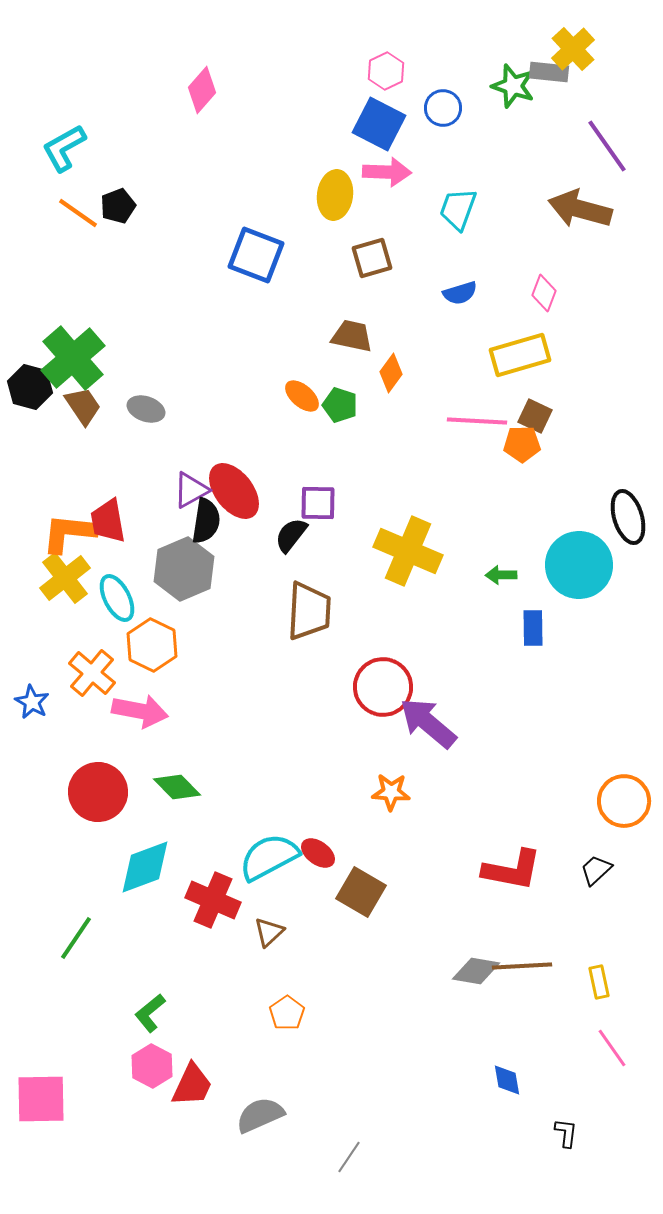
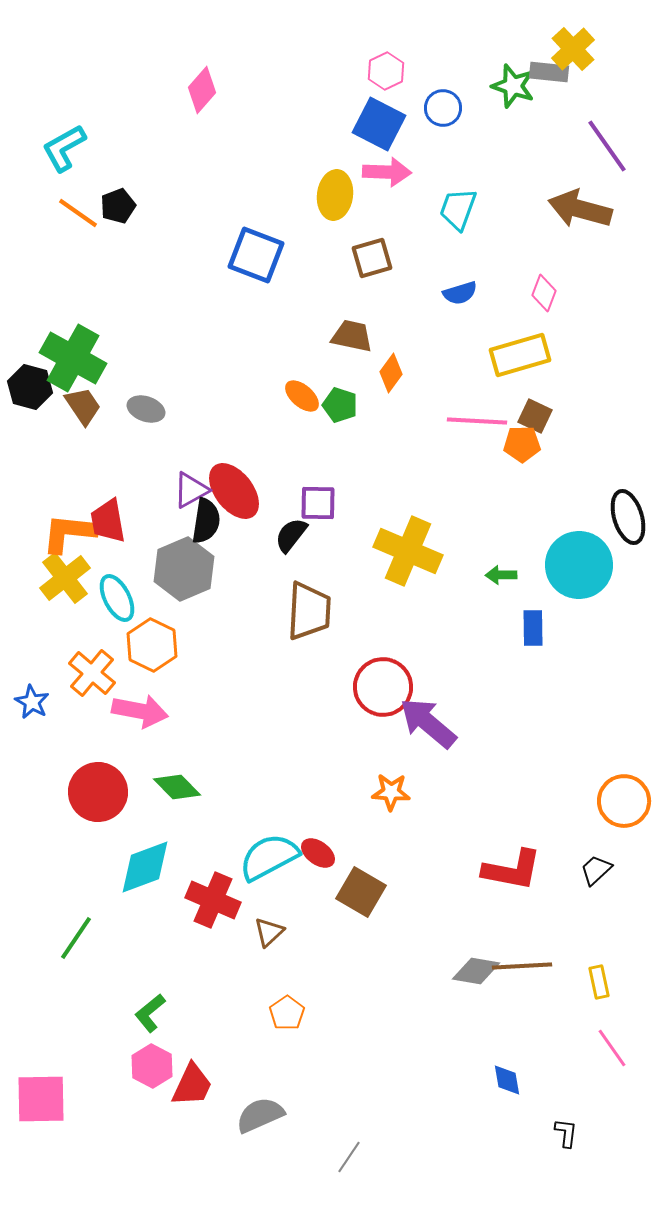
green cross at (73, 358): rotated 20 degrees counterclockwise
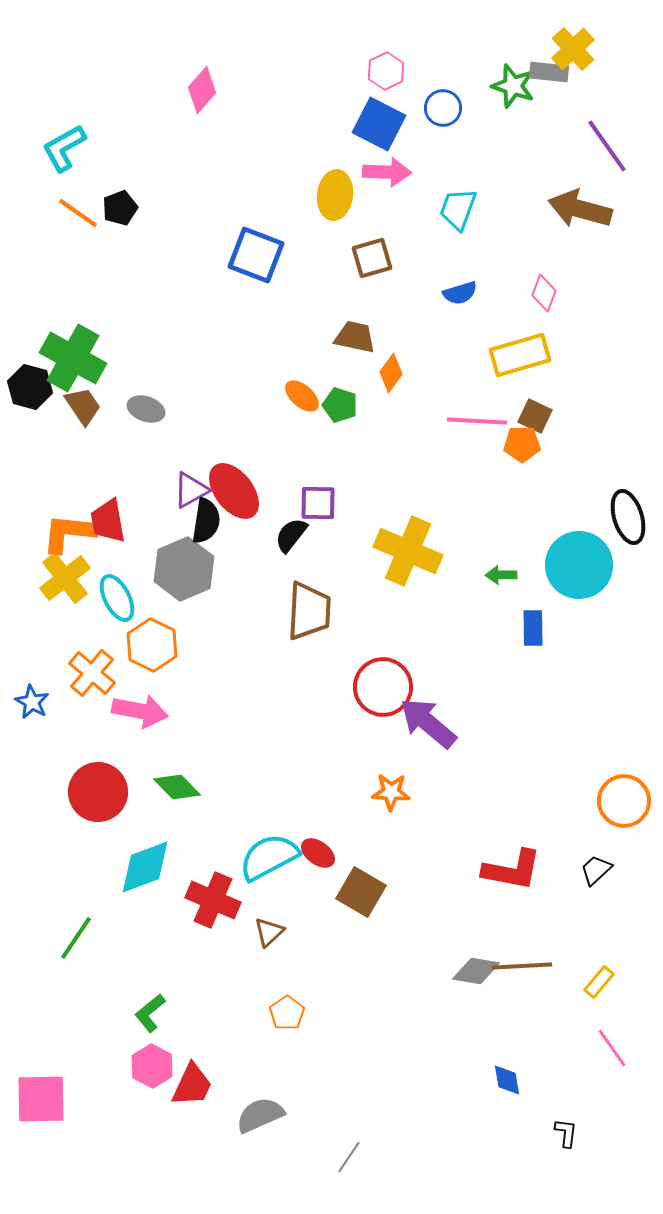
black pentagon at (118, 206): moved 2 px right, 2 px down
brown trapezoid at (352, 336): moved 3 px right, 1 px down
yellow rectangle at (599, 982): rotated 52 degrees clockwise
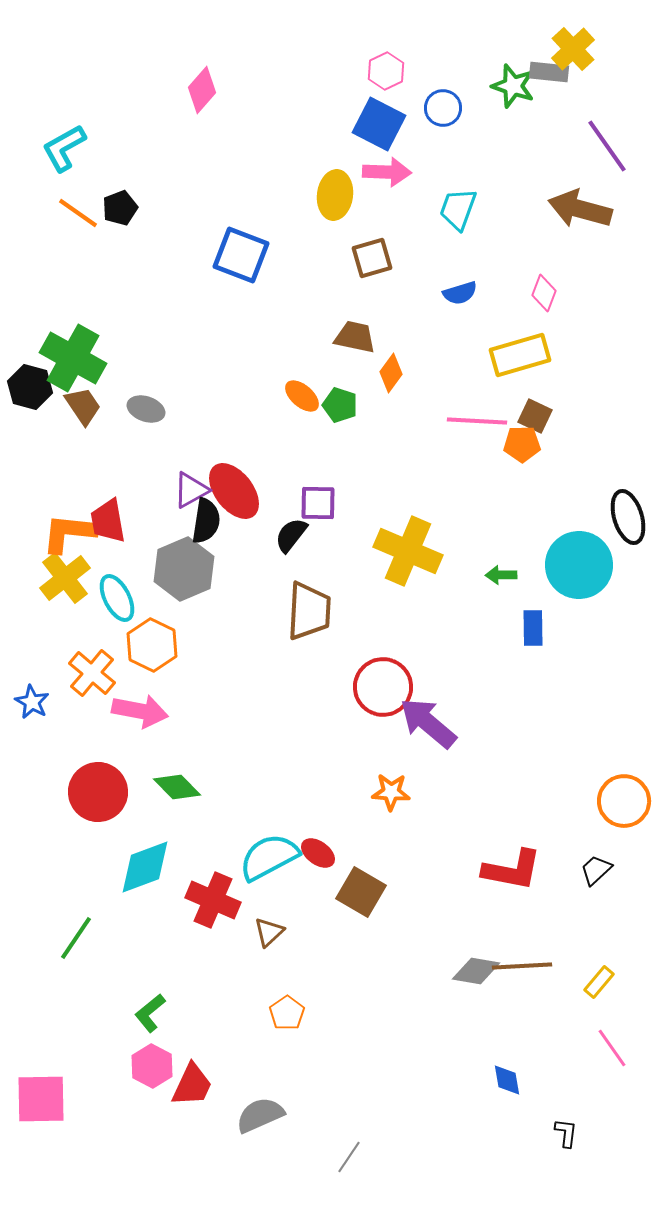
blue square at (256, 255): moved 15 px left
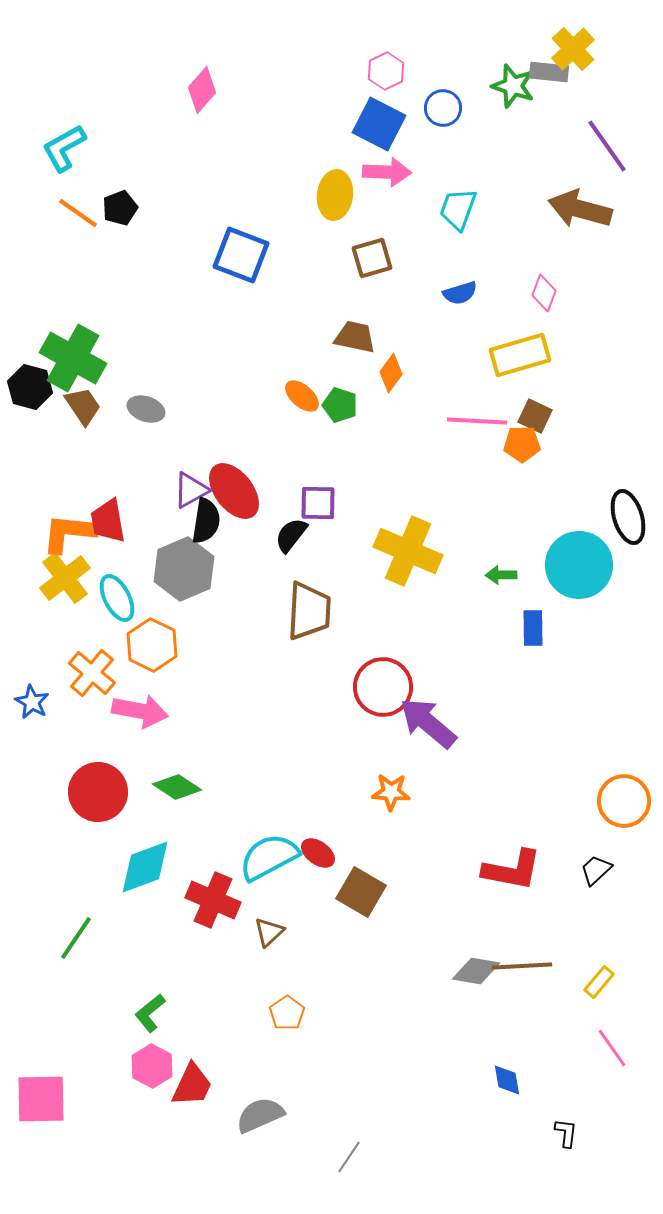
green diamond at (177, 787): rotated 12 degrees counterclockwise
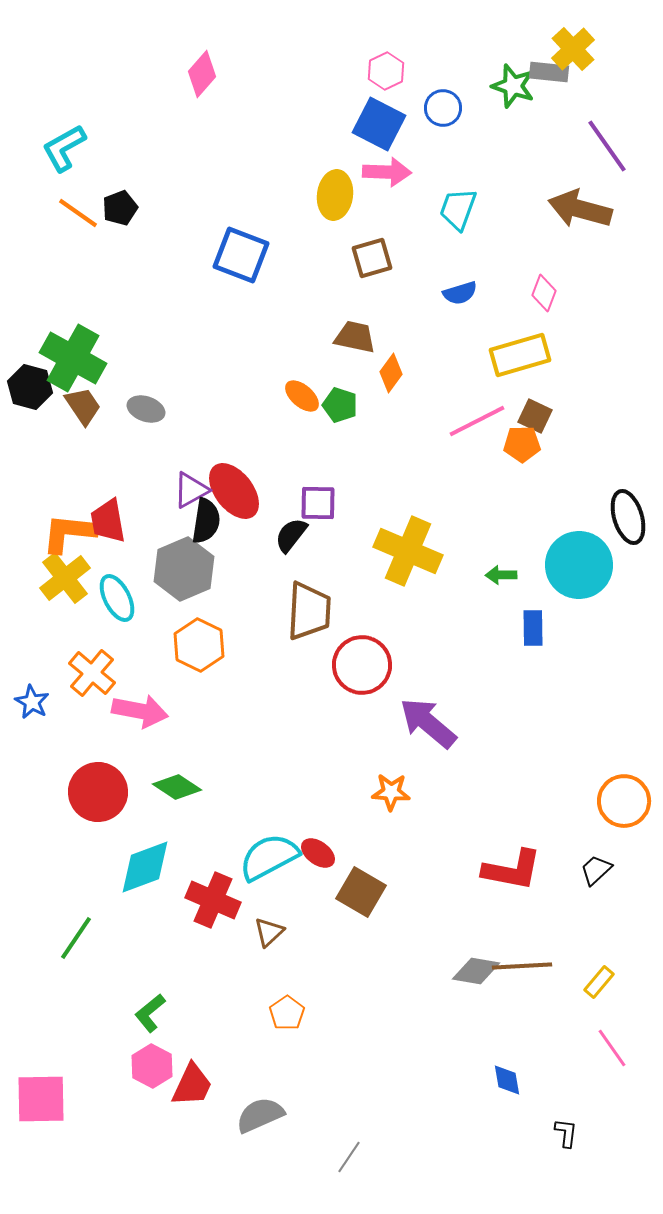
pink diamond at (202, 90): moved 16 px up
pink line at (477, 421): rotated 30 degrees counterclockwise
orange hexagon at (152, 645): moved 47 px right
red circle at (383, 687): moved 21 px left, 22 px up
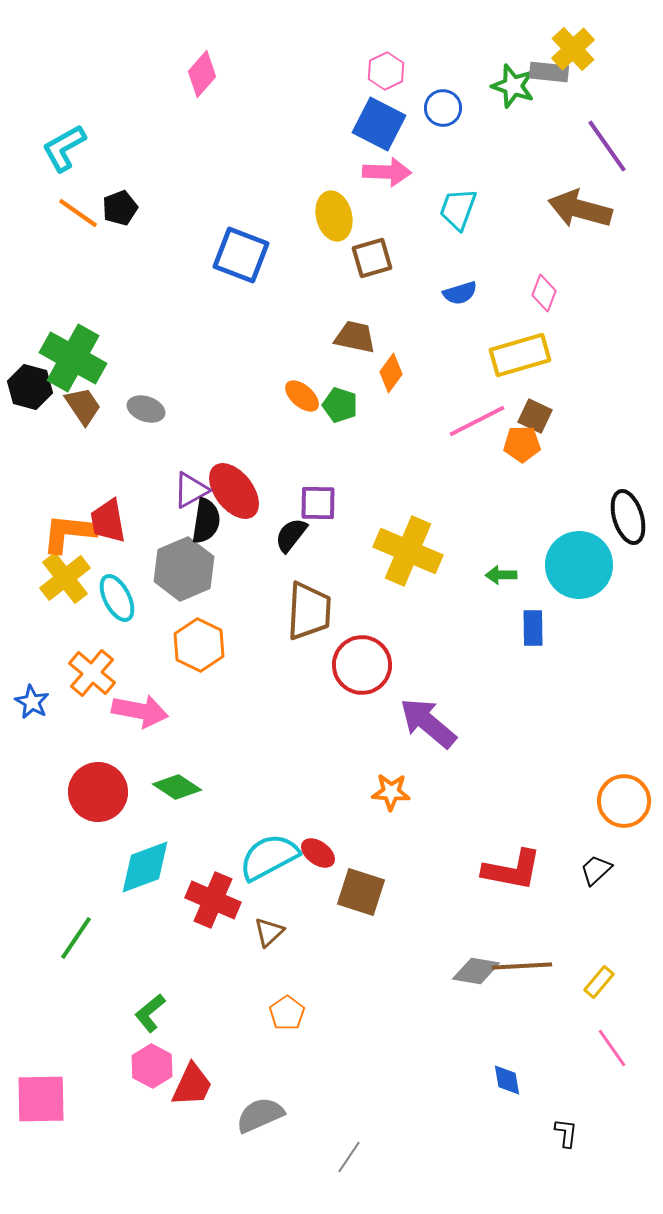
yellow ellipse at (335, 195): moved 1 px left, 21 px down; rotated 21 degrees counterclockwise
brown square at (361, 892): rotated 12 degrees counterclockwise
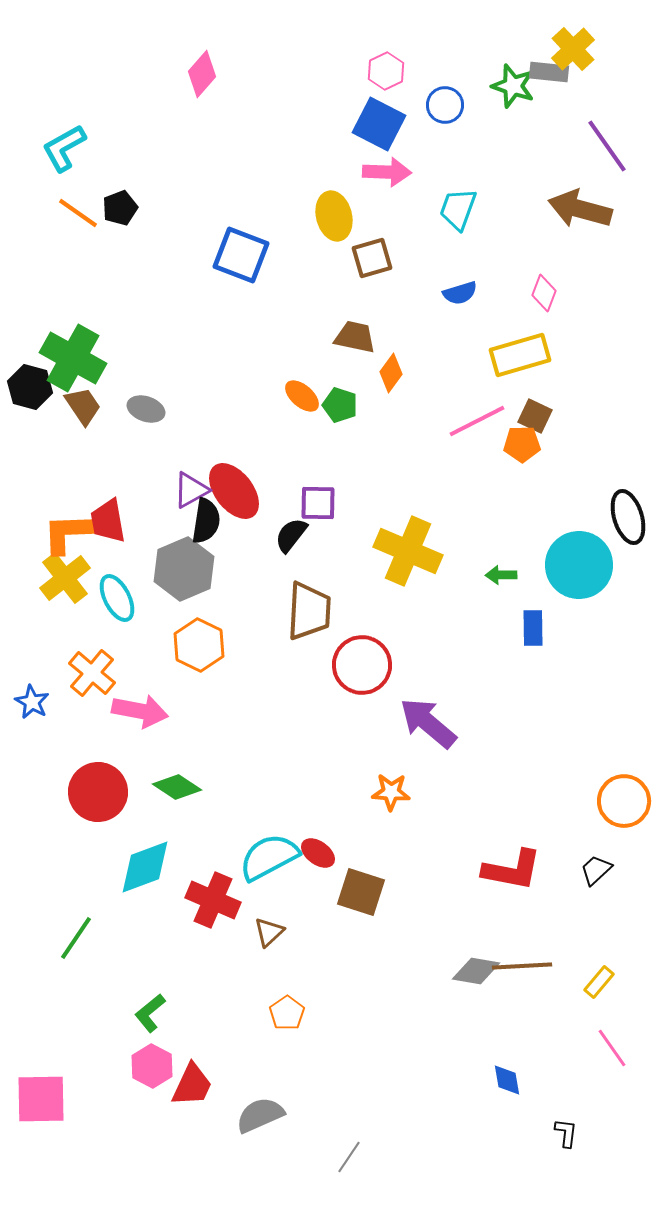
blue circle at (443, 108): moved 2 px right, 3 px up
orange L-shape at (69, 533): rotated 8 degrees counterclockwise
